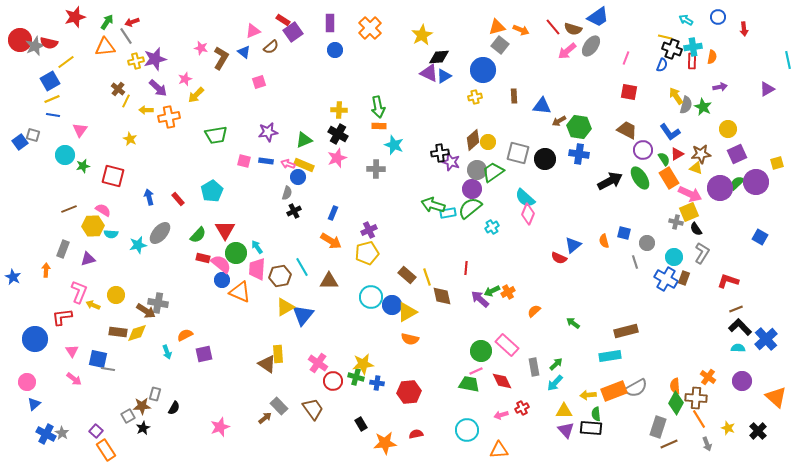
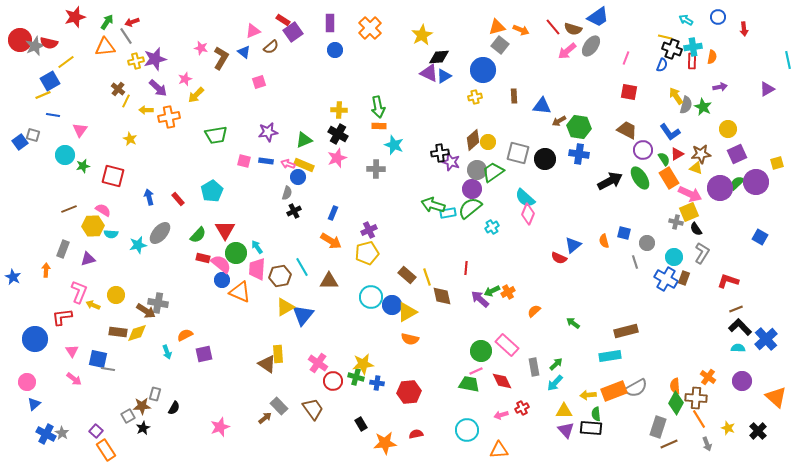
yellow line at (52, 99): moved 9 px left, 4 px up
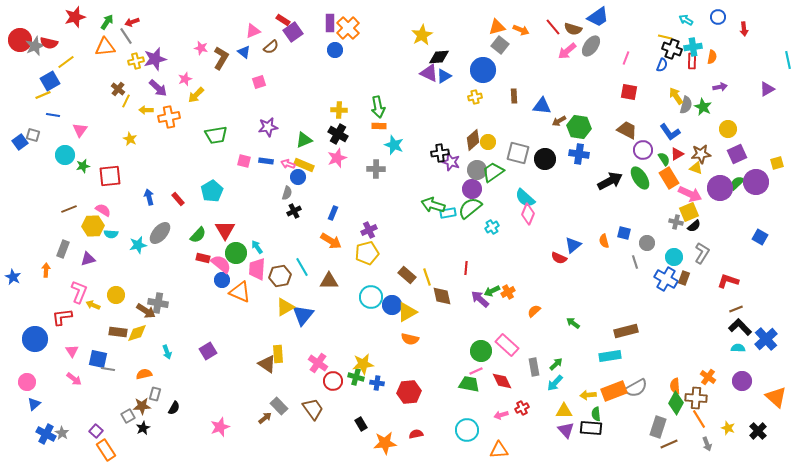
orange cross at (370, 28): moved 22 px left
purple star at (268, 132): moved 5 px up
red square at (113, 176): moved 3 px left; rotated 20 degrees counterclockwise
black semicircle at (696, 229): moved 2 px left, 3 px up; rotated 96 degrees counterclockwise
orange semicircle at (185, 335): moved 41 px left, 39 px down; rotated 14 degrees clockwise
purple square at (204, 354): moved 4 px right, 3 px up; rotated 18 degrees counterclockwise
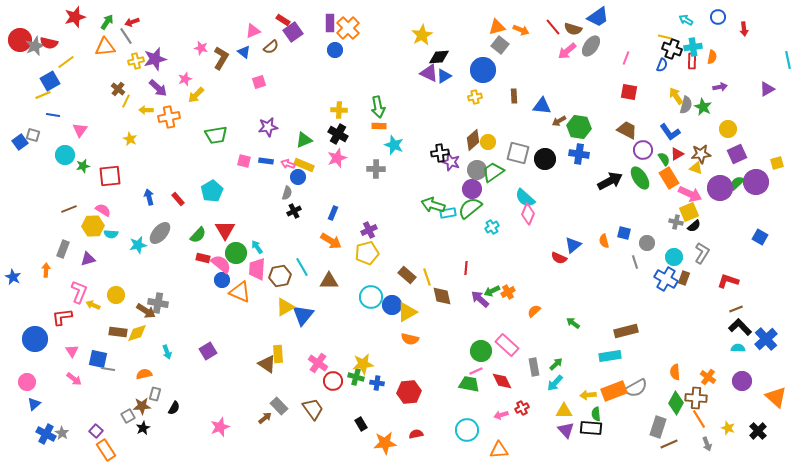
orange semicircle at (675, 386): moved 14 px up
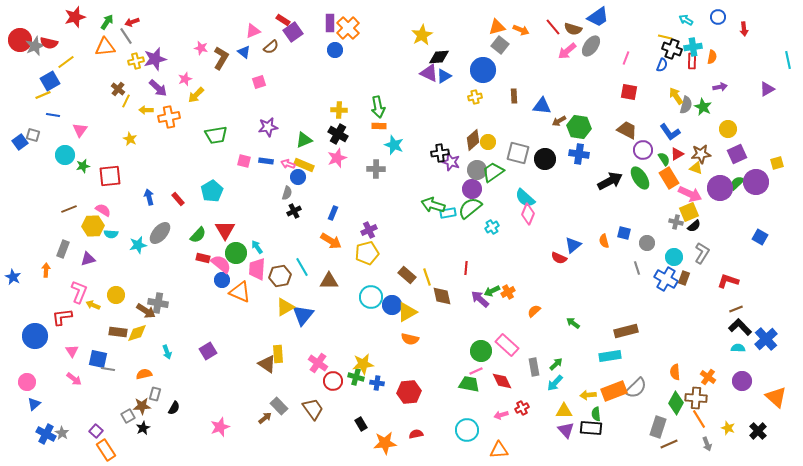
gray line at (635, 262): moved 2 px right, 6 px down
blue circle at (35, 339): moved 3 px up
gray semicircle at (636, 388): rotated 15 degrees counterclockwise
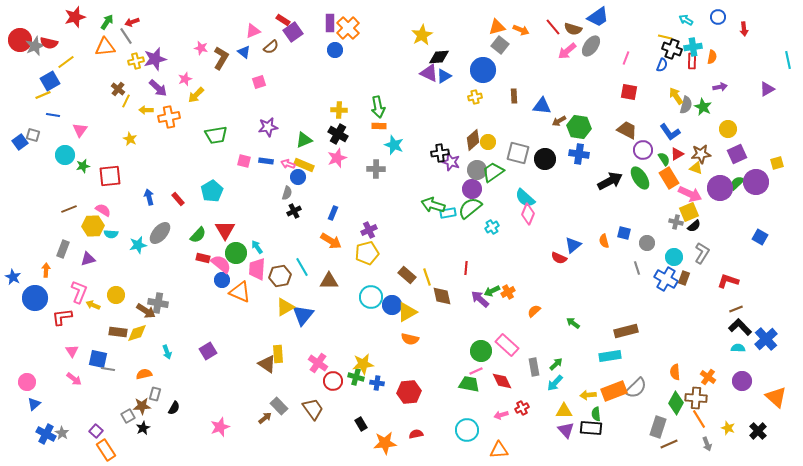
blue circle at (35, 336): moved 38 px up
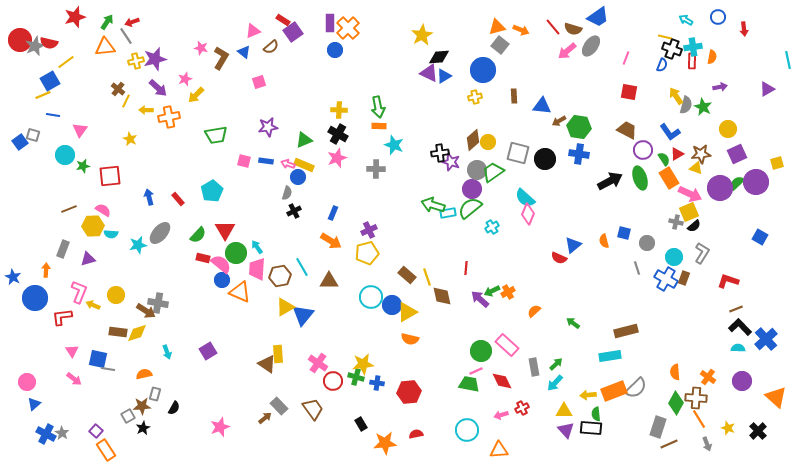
green ellipse at (640, 178): rotated 15 degrees clockwise
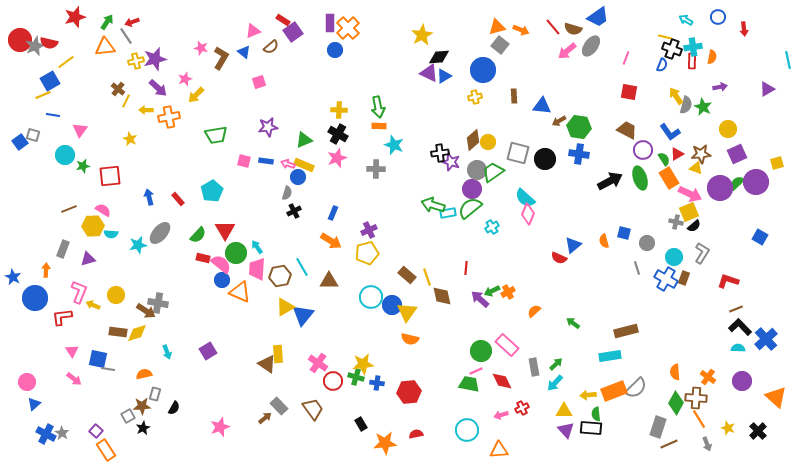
yellow triangle at (407, 312): rotated 25 degrees counterclockwise
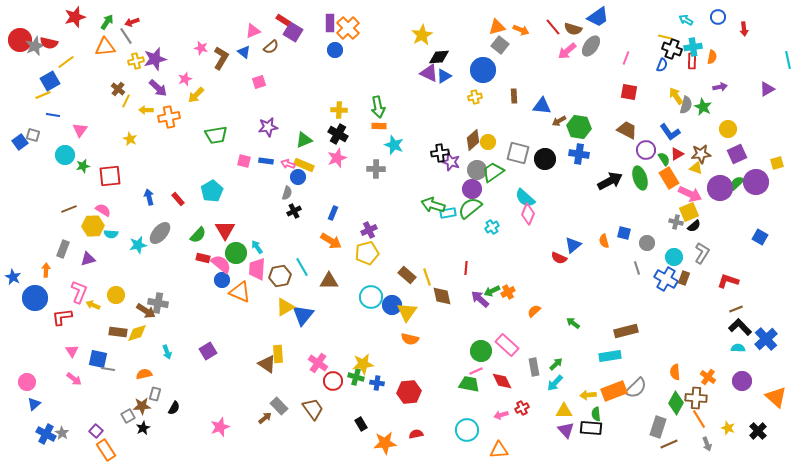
purple square at (293, 32): rotated 24 degrees counterclockwise
purple circle at (643, 150): moved 3 px right
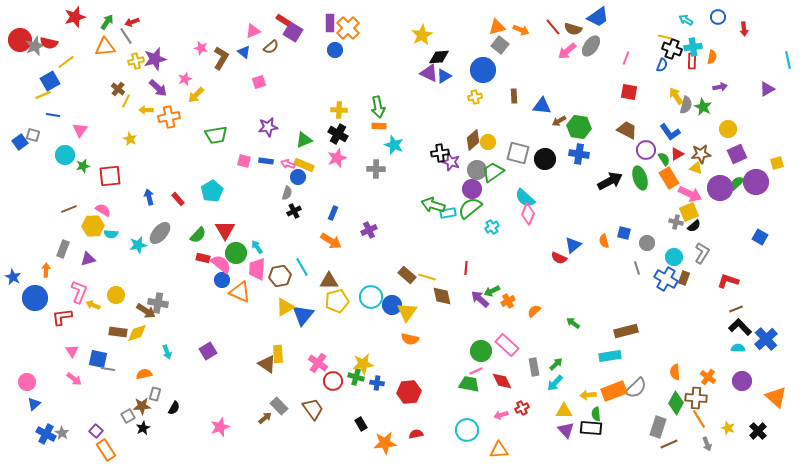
yellow pentagon at (367, 253): moved 30 px left, 48 px down
yellow line at (427, 277): rotated 54 degrees counterclockwise
orange cross at (508, 292): moved 9 px down
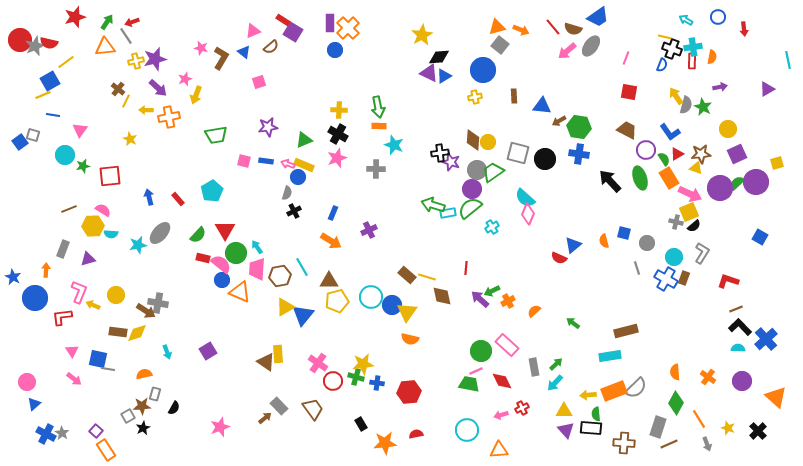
yellow arrow at (196, 95): rotated 24 degrees counterclockwise
brown diamond at (473, 140): rotated 45 degrees counterclockwise
black arrow at (610, 181): rotated 105 degrees counterclockwise
brown triangle at (267, 364): moved 1 px left, 2 px up
brown cross at (696, 398): moved 72 px left, 45 px down
